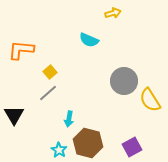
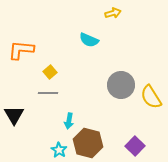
gray circle: moved 3 px left, 4 px down
gray line: rotated 42 degrees clockwise
yellow semicircle: moved 1 px right, 3 px up
cyan arrow: moved 2 px down
purple square: moved 3 px right, 1 px up; rotated 18 degrees counterclockwise
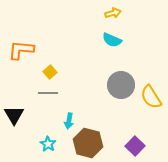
cyan semicircle: moved 23 px right
cyan star: moved 11 px left, 6 px up
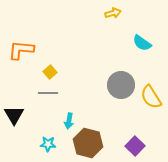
cyan semicircle: moved 30 px right, 3 px down; rotated 12 degrees clockwise
cyan star: rotated 28 degrees counterclockwise
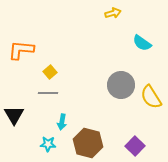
cyan arrow: moved 7 px left, 1 px down
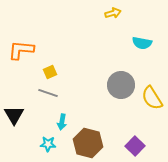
cyan semicircle: rotated 24 degrees counterclockwise
yellow square: rotated 16 degrees clockwise
gray line: rotated 18 degrees clockwise
yellow semicircle: moved 1 px right, 1 px down
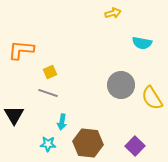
brown hexagon: rotated 8 degrees counterclockwise
